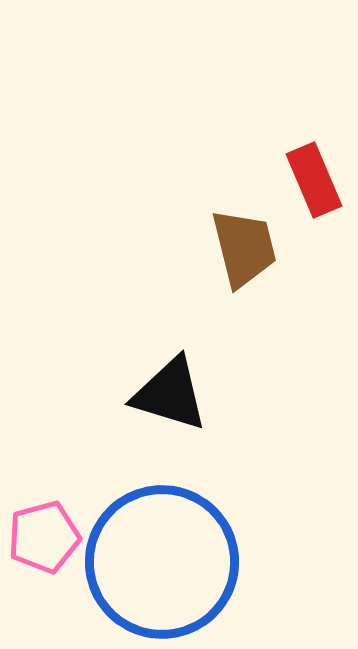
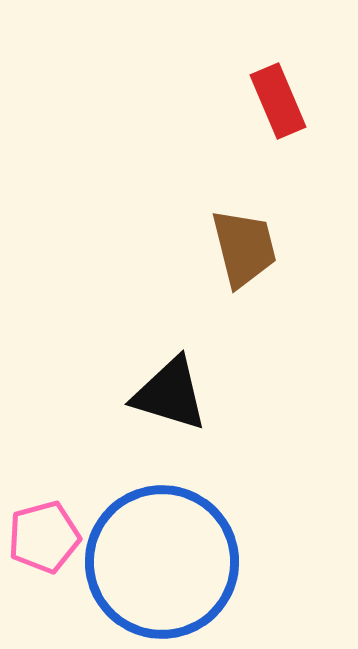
red rectangle: moved 36 px left, 79 px up
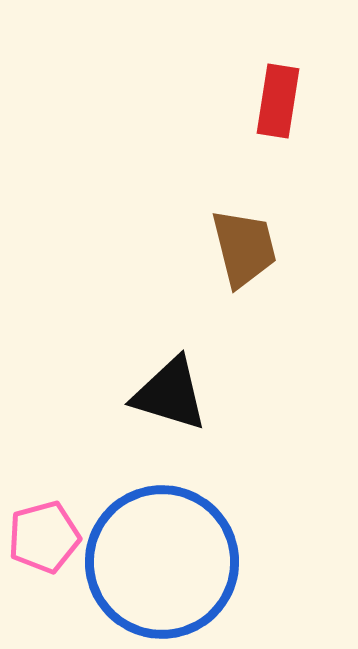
red rectangle: rotated 32 degrees clockwise
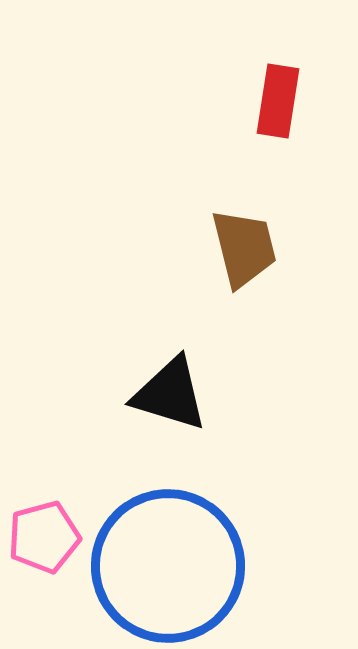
blue circle: moved 6 px right, 4 px down
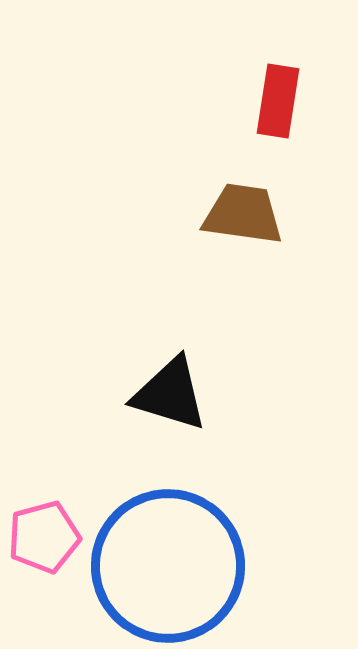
brown trapezoid: moved 1 px left, 34 px up; rotated 68 degrees counterclockwise
